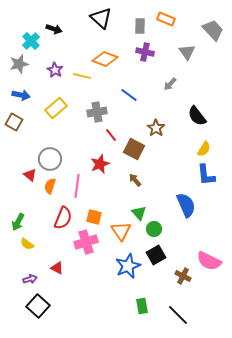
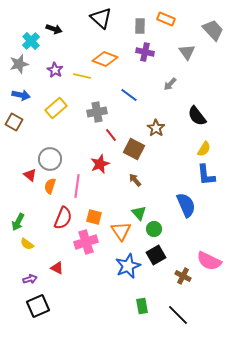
black square at (38, 306): rotated 25 degrees clockwise
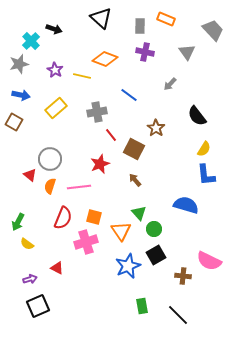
pink line at (77, 186): moved 2 px right, 1 px down; rotated 75 degrees clockwise
blue semicircle at (186, 205): rotated 50 degrees counterclockwise
brown cross at (183, 276): rotated 21 degrees counterclockwise
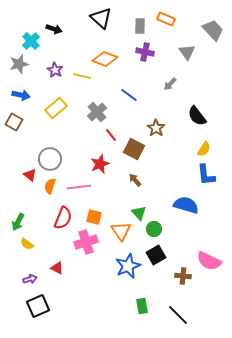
gray cross at (97, 112): rotated 30 degrees counterclockwise
